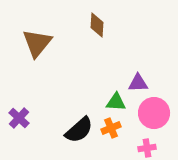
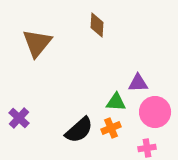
pink circle: moved 1 px right, 1 px up
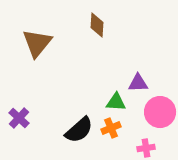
pink circle: moved 5 px right
pink cross: moved 1 px left
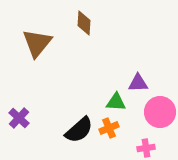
brown diamond: moved 13 px left, 2 px up
orange cross: moved 2 px left
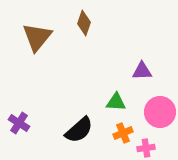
brown diamond: rotated 15 degrees clockwise
brown triangle: moved 6 px up
purple triangle: moved 4 px right, 12 px up
purple cross: moved 5 px down; rotated 10 degrees counterclockwise
orange cross: moved 14 px right, 5 px down
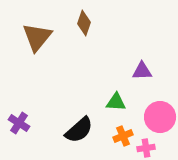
pink circle: moved 5 px down
orange cross: moved 3 px down
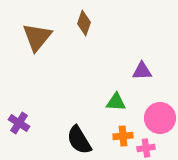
pink circle: moved 1 px down
black semicircle: moved 10 px down; rotated 100 degrees clockwise
orange cross: rotated 18 degrees clockwise
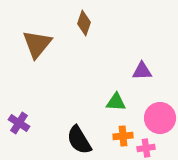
brown triangle: moved 7 px down
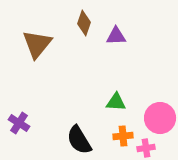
purple triangle: moved 26 px left, 35 px up
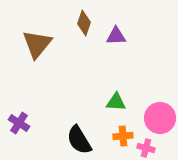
pink cross: rotated 24 degrees clockwise
